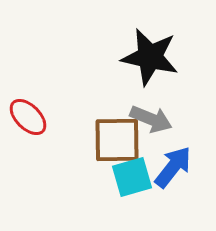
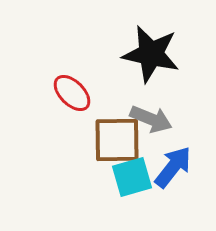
black star: moved 1 px right, 3 px up
red ellipse: moved 44 px right, 24 px up
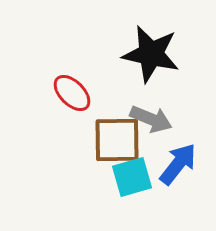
blue arrow: moved 5 px right, 3 px up
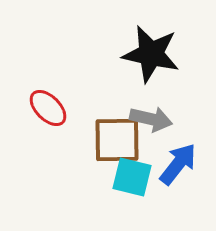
red ellipse: moved 24 px left, 15 px down
gray arrow: rotated 9 degrees counterclockwise
cyan square: rotated 30 degrees clockwise
